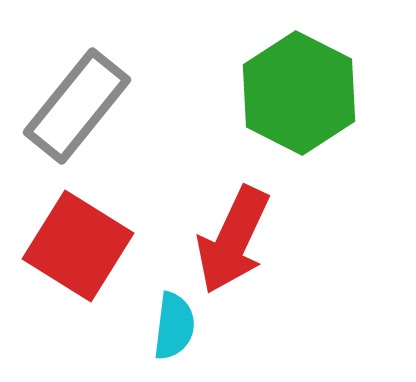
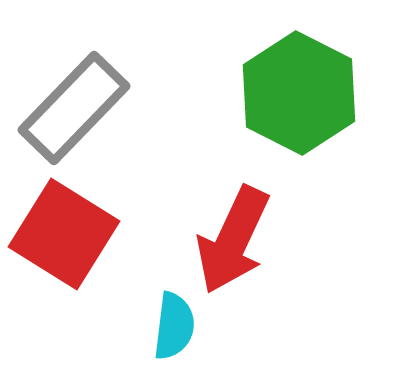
gray rectangle: moved 3 px left, 2 px down; rotated 5 degrees clockwise
red square: moved 14 px left, 12 px up
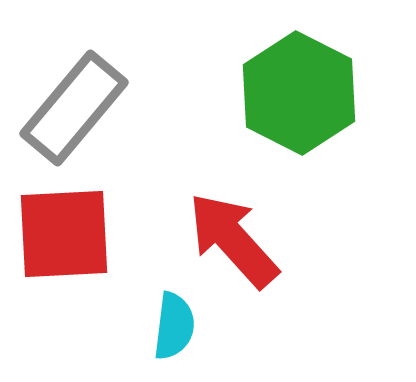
gray rectangle: rotated 4 degrees counterclockwise
red square: rotated 35 degrees counterclockwise
red arrow: rotated 113 degrees clockwise
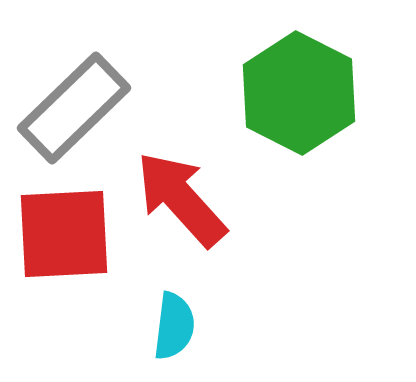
gray rectangle: rotated 6 degrees clockwise
red arrow: moved 52 px left, 41 px up
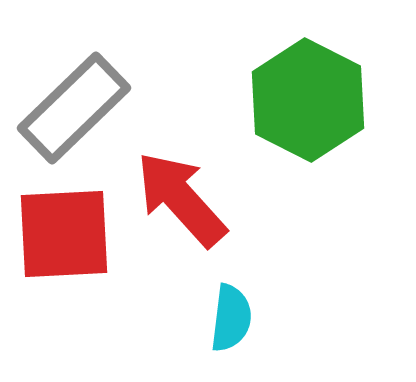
green hexagon: moved 9 px right, 7 px down
cyan semicircle: moved 57 px right, 8 px up
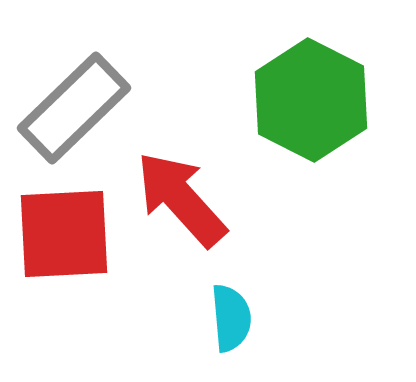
green hexagon: moved 3 px right
cyan semicircle: rotated 12 degrees counterclockwise
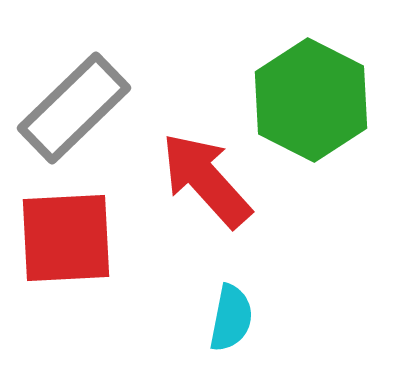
red arrow: moved 25 px right, 19 px up
red square: moved 2 px right, 4 px down
cyan semicircle: rotated 16 degrees clockwise
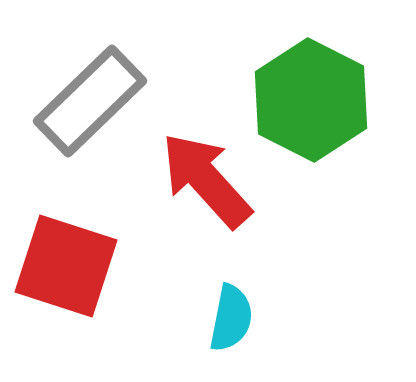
gray rectangle: moved 16 px right, 7 px up
red square: moved 28 px down; rotated 21 degrees clockwise
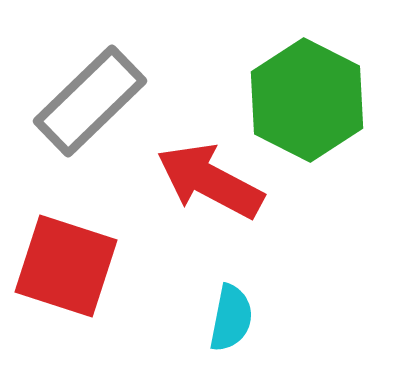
green hexagon: moved 4 px left
red arrow: moved 4 px right, 1 px down; rotated 20 degrees counterclockwise
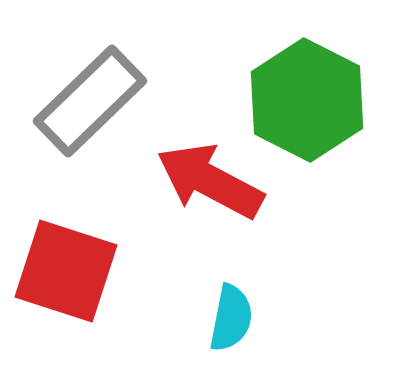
red square: moved 5 px down
